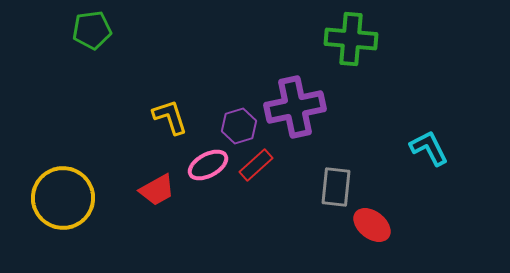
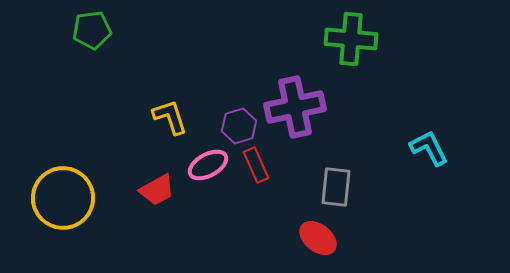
red rectangle: rotated 72 degrees counterclockwise
red ellipse: moved 54 px left, 13 px down
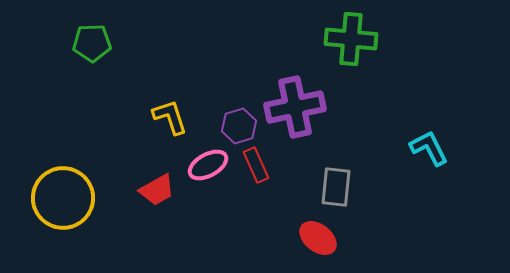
green pentagon: moved 13 px down; rotated 6 degrees clockwise
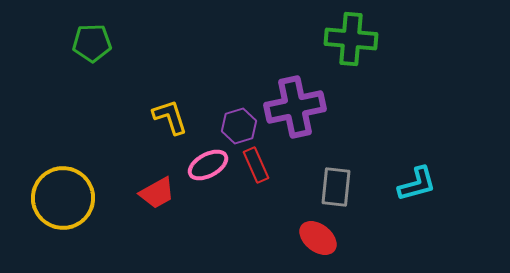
cyan L-shape: moved 12 px left, 36 px down; rotated 102 degrees clockwise
red trapezoid: moved 3 px down
